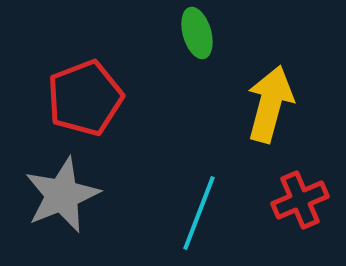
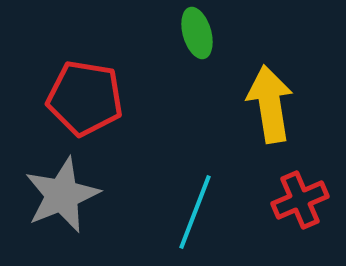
red pentagon: rotated 30 degrees clockwise
yellow arrow: rotated 24 degrees counterclockwise
cyan line: moved 4 px left, 1 px up
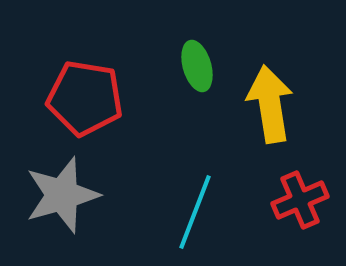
green ellipse: moved 33 px down
gray star: rotated 6 degrees clockwise
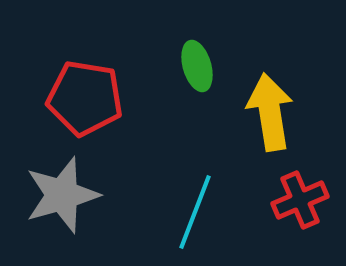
yellow arrow: moved 8 px down
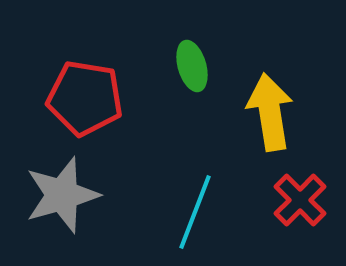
green ellipse: moved 5 px left
red cross: rotated 22 degrees counterclockwise
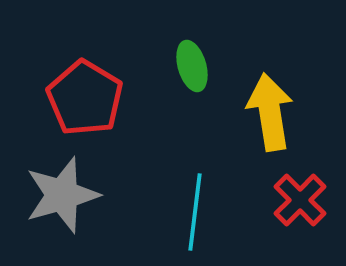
red pentagon: rotated 22 degrees clockwise
cyan line: rotated 14 degrees counterclockwise
